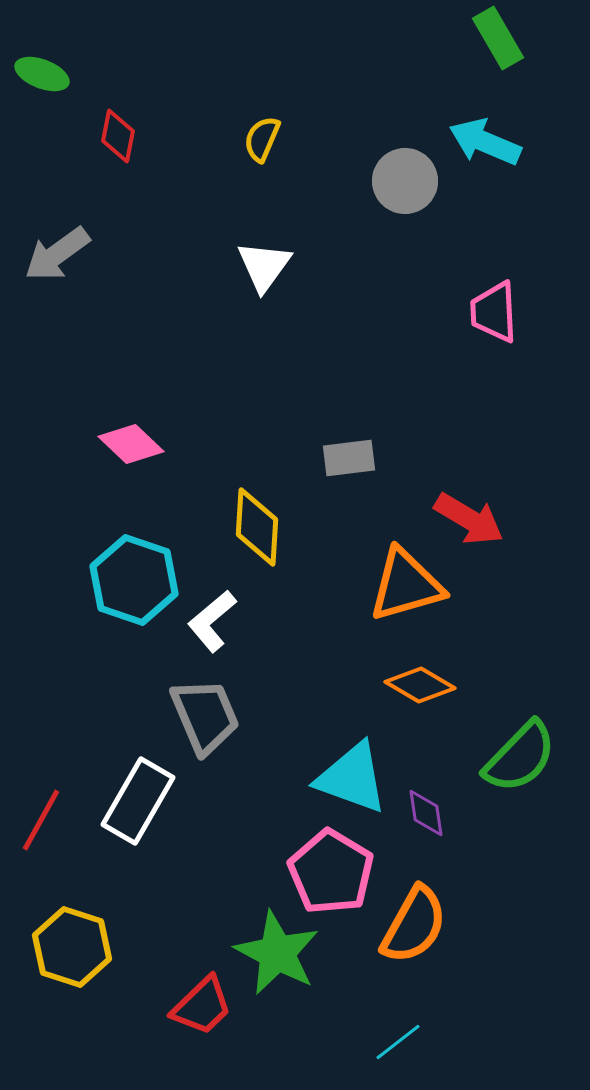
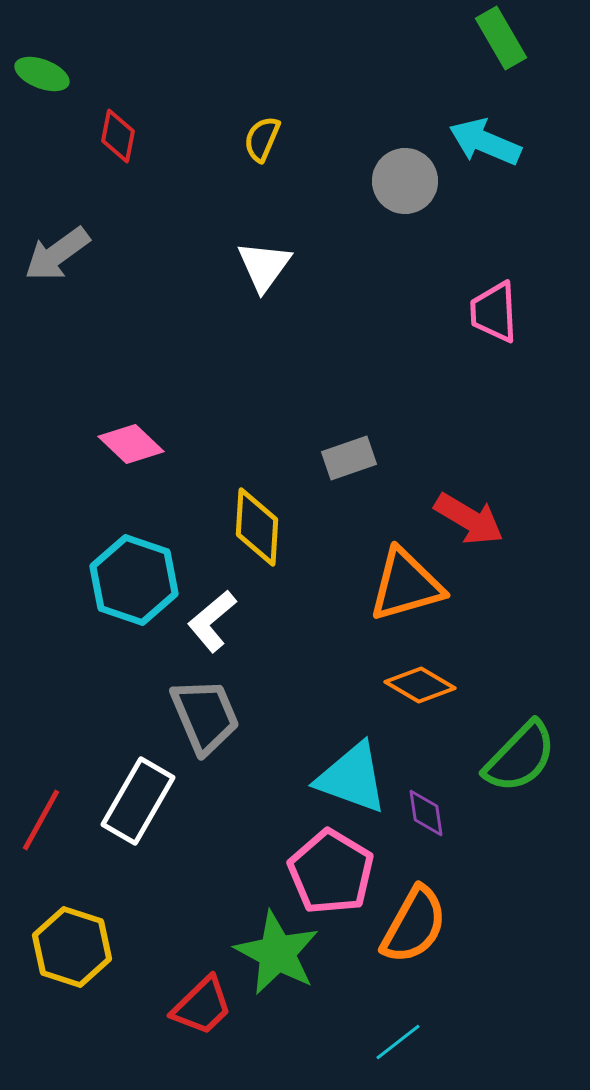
green rectangle: moved 3 px right
gray rectangle: rotated 12 degrees counterclockwise
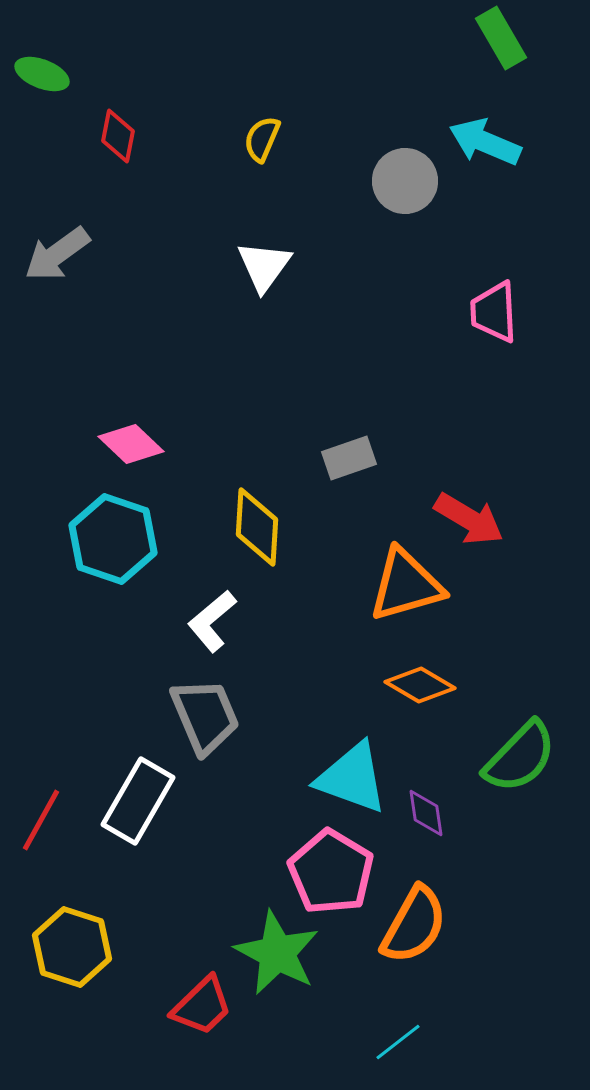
cyan hexagon: moved 21 px left, 41 px up
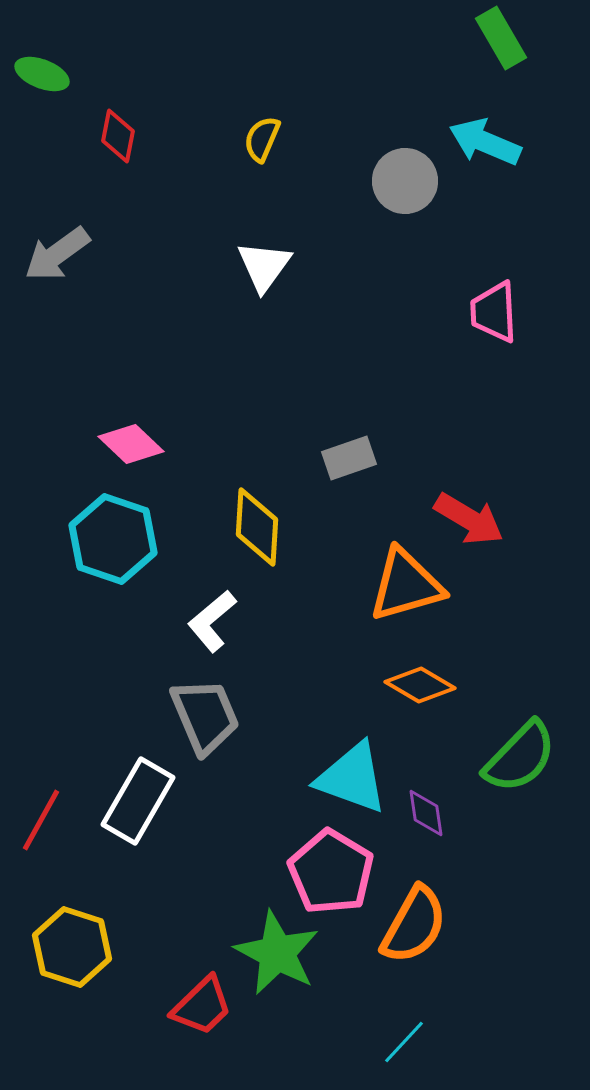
cyan line: moved 6 px right; rotated 9 degrees counterclockwise
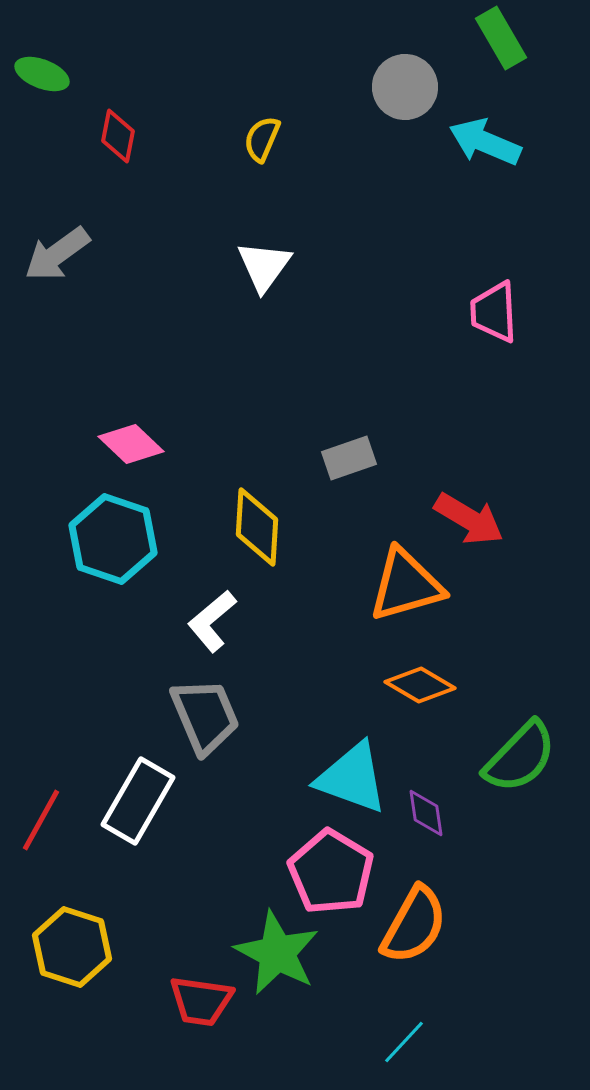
gray circle: moved 94 px up
red trapezoid: moved 1 px left, 5 px up; rotated 52 degrees clockwise
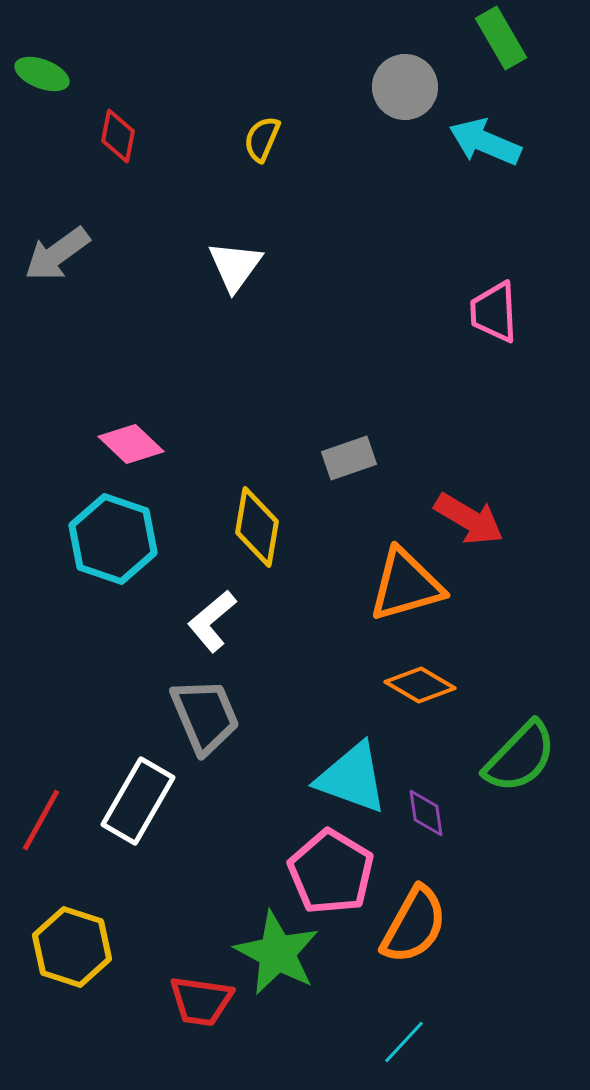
white triangle: moved 29 px left
yellow diamond: rotated 6 degrees clockwise
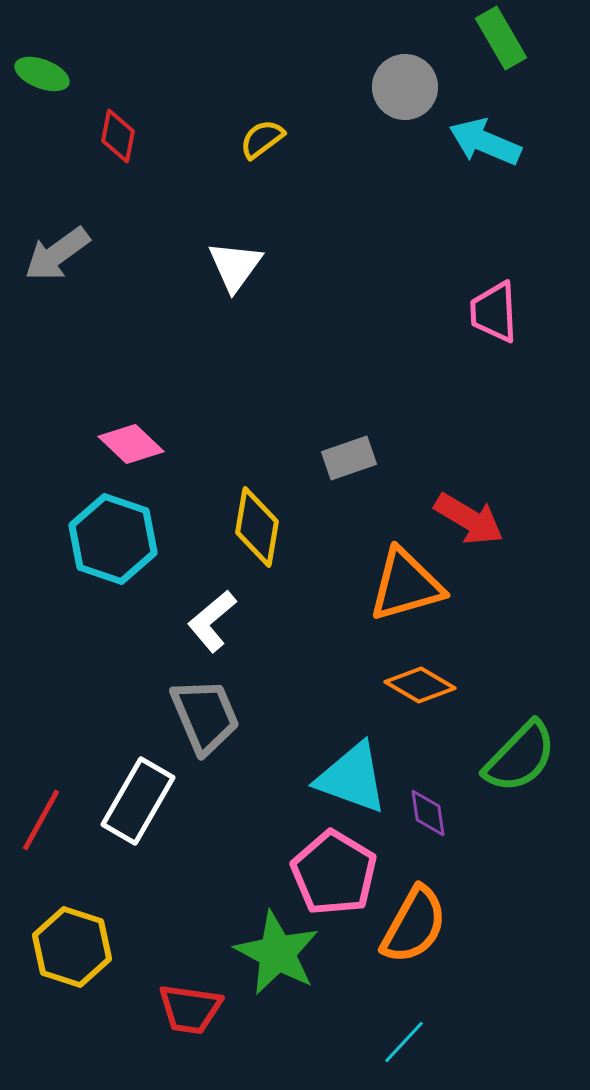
yellow semicircle: rotated 30 degrees clockwise
purple diamond: moved 2 px right
pink pentagon: moved 3 px right, 1 px down
red trapezoid: moved 11 px left, 8 px down
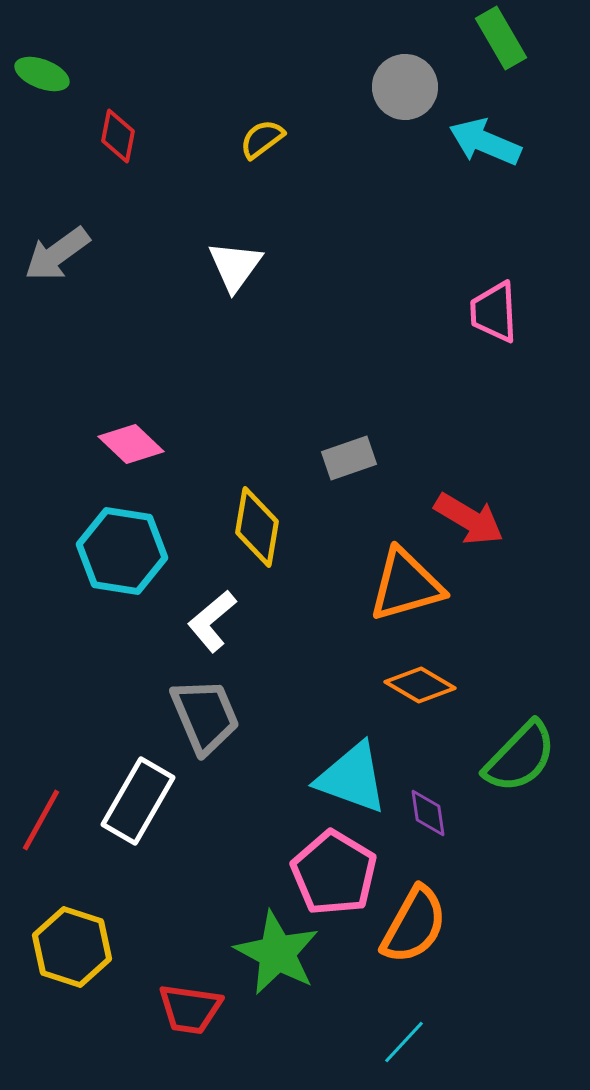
cyan hexagon: moved 9 px right, 12 px down; rotated 10 degrees counterclockwise
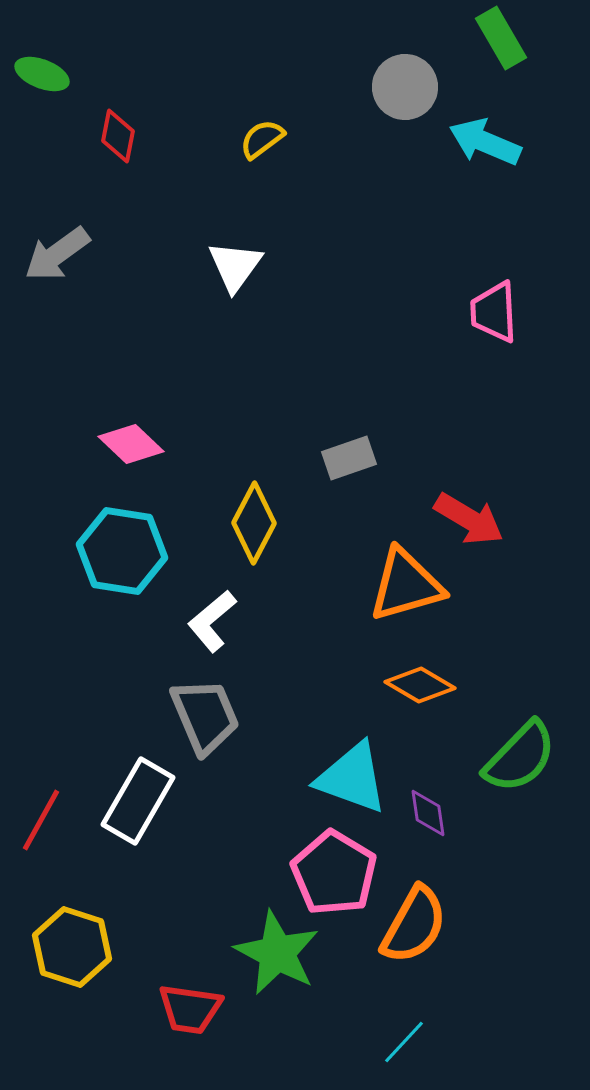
yellow diamond: moved 3 px left, 4 px up; rotated 18 degrees clockwise
